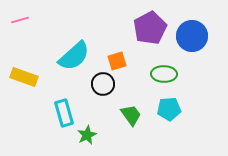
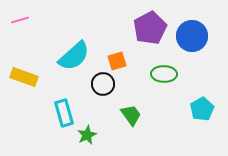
cyan pentagon: moved 33 px right; rotated 25 degrees counterclockwise
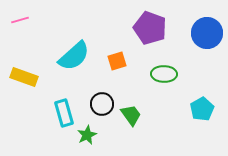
purple pentagon: rotated 24 degrees counterclockwise
blue circle: moved 15 px right, 3 px up
black circle: moved 1 px left, 20 px down
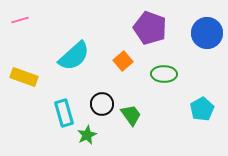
orange square: moved 6 px right; rotated 24 degrees counterclockwise
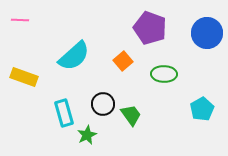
pink line: rotated 18 degrees clockwise
black circle: moved 1 px right
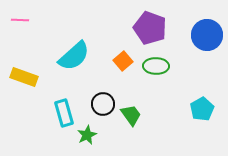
blue circle: moved 2 px down
green ellipse: moved 8 px left, 8 px up
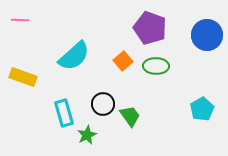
yellow rectangle: moved 1 px left
green trapezoid: moved 1 px left, 1 px down
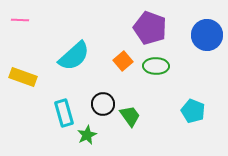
cyan pentagon: moved 9 px left, 2 px down; rotated 20 degrees counterclockwise
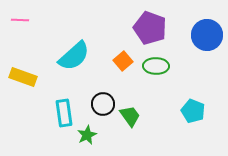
cyan rectangle: rotated 8 degrees clockwise
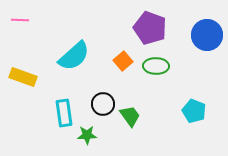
cyan pentagon: moved 1 px right
green star: rotated 24 degrees clockwise
